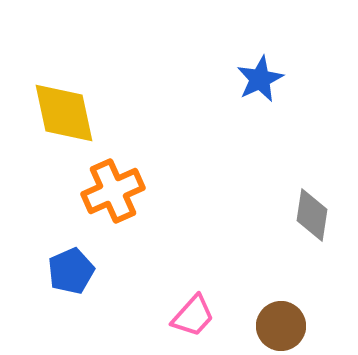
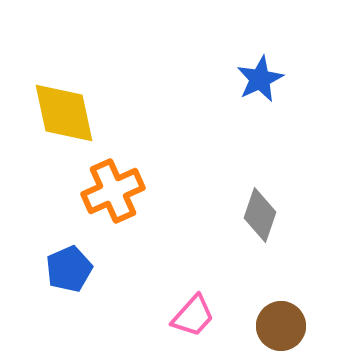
gray diamond: moved 52 px left; rotated 10 degrees clockwise
blue pentagon: moved 2 px left, 2 px up
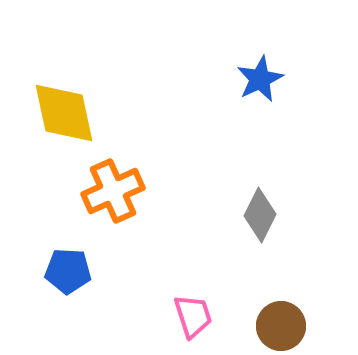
gray diamond: rotated 8 degrees clockwise
blue pentagon: moved 1 px left, 2 px down; rotated 27 degrees clockwise
pink trapezoid: rotated 60 degrees counterclockwise
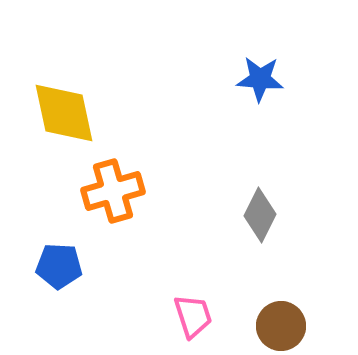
blue star: rotated 30 degrees clockwise
orange cross: rotated 8 degrees clockwise
blue pentagon: moved 9 px left, 5 px up
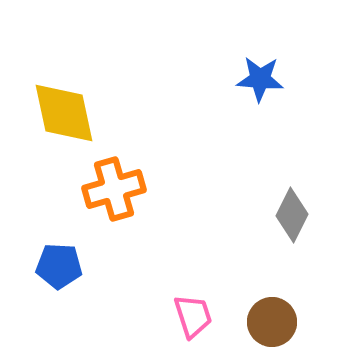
orange cross: moved 1 px right, 2 px up
gray diamond: moved 32 px right
brown circle: moved 9 px left, 4 px up
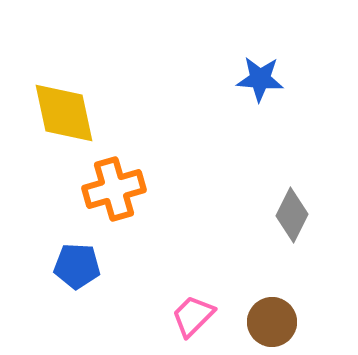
blue pentagon: moved 18 px right
pink trapezoid: rotated 117 degrees counterclockwise
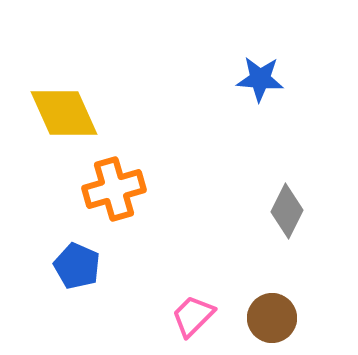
yellow diamond: rotated 12 degrees counterclockwise
gray diamond: moved 5 px left, 4 px up
blue pentagon: rotated 21 degrees clockwise
brown circle: moved 4 px up
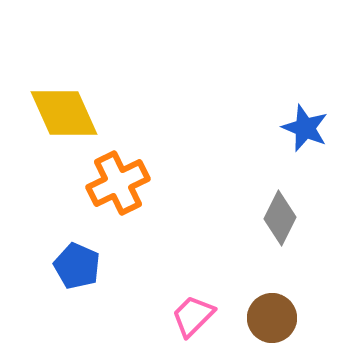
blue star: moved 45 px right, 49 px down; rotated 18 degrees clockwise
orange cross: moved 4 px right, 6 px up; rotated 10 degrees counterclockwise
gray diamond: moved 7 px left, 7 px down
